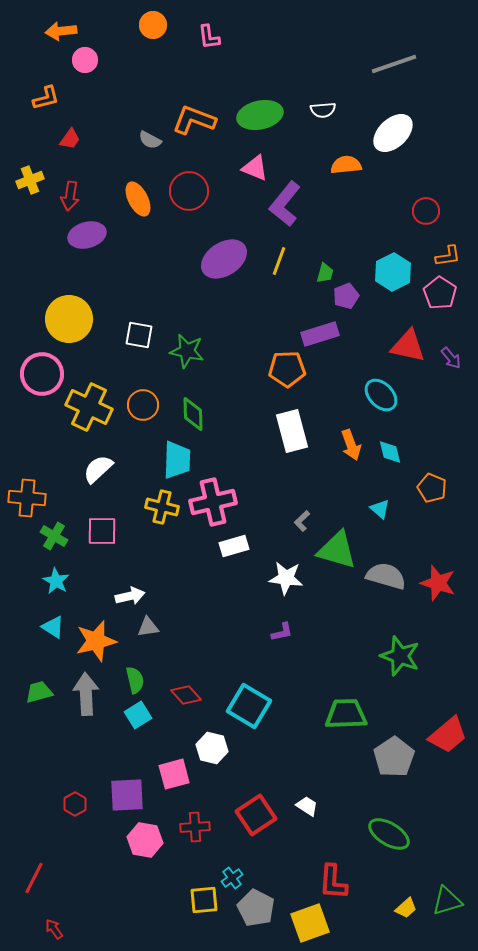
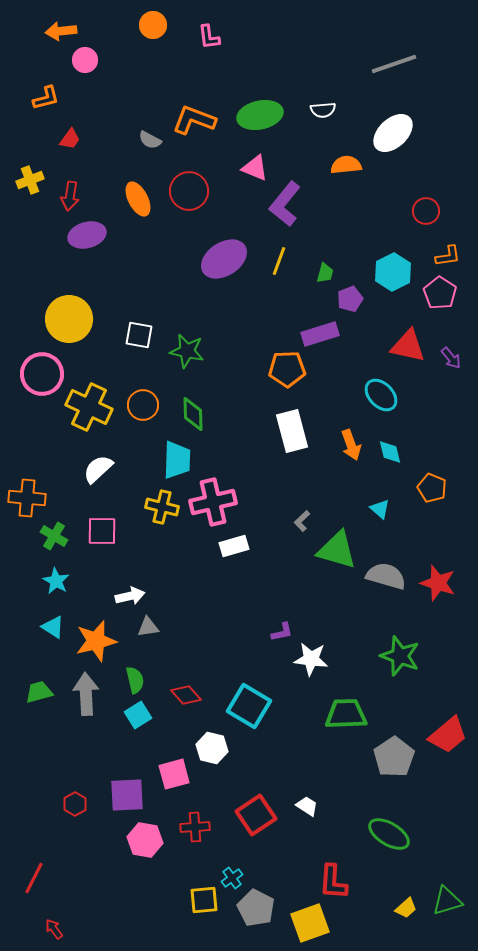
purple pentagon at (346, 296): moved 4 px right, 3 px down
white star at (286, 578): moved 25 px right, 81 px down
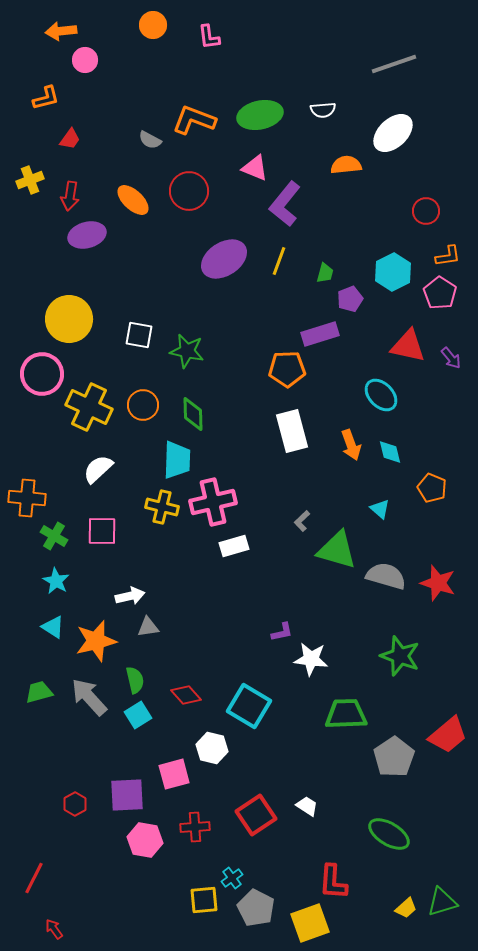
orange ellipse at (138, 199): moved 5 px left, 1 px down; rotated 20 degrees counterclockwise
gray arrow at (86, 694): moved 3 px right, 3 px down; rotated 39 degrees counterclockwise
green triangle at (447, 901): moved 5 px left, 1 px down
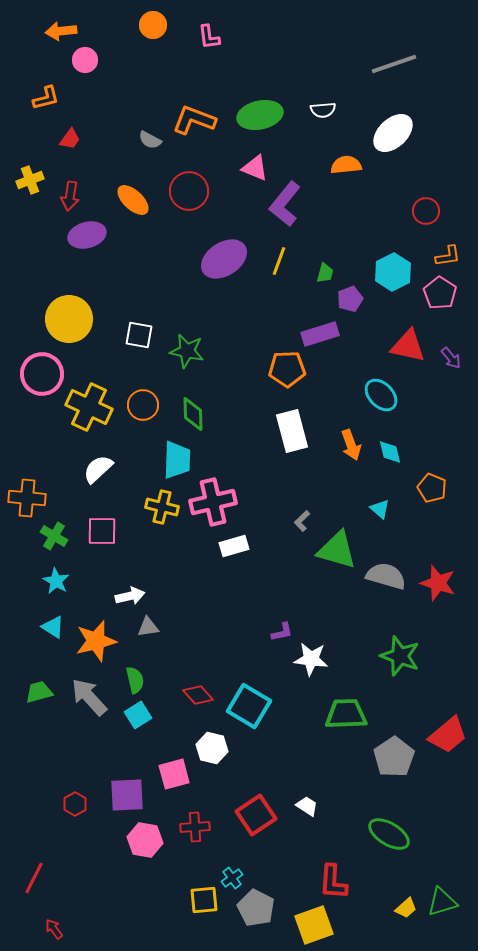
red diamond at (186, 695): moved 12 px right
yellow square at (310, 923): moved 4 px right, 2 px down
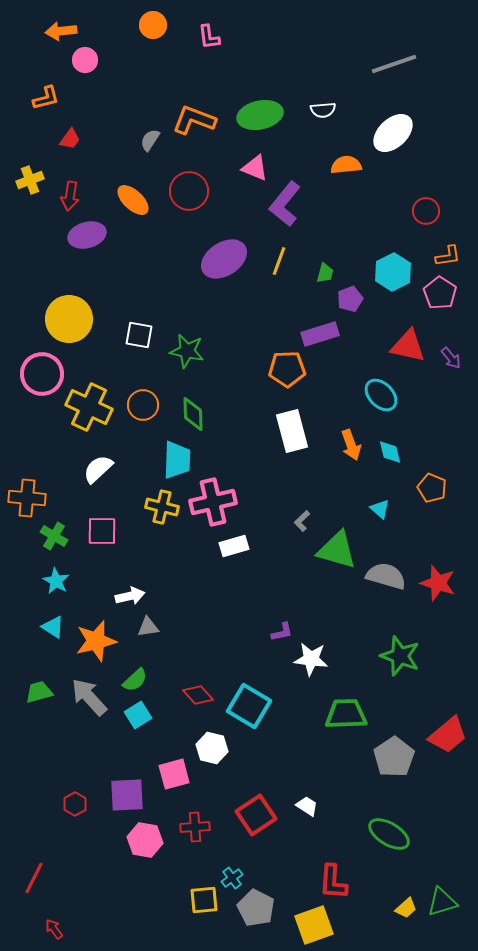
gray semicircle at (150, 140): rotated 95 degrees clockwise
green semicircle at (135, 680): rotated 60 degrees clockwise
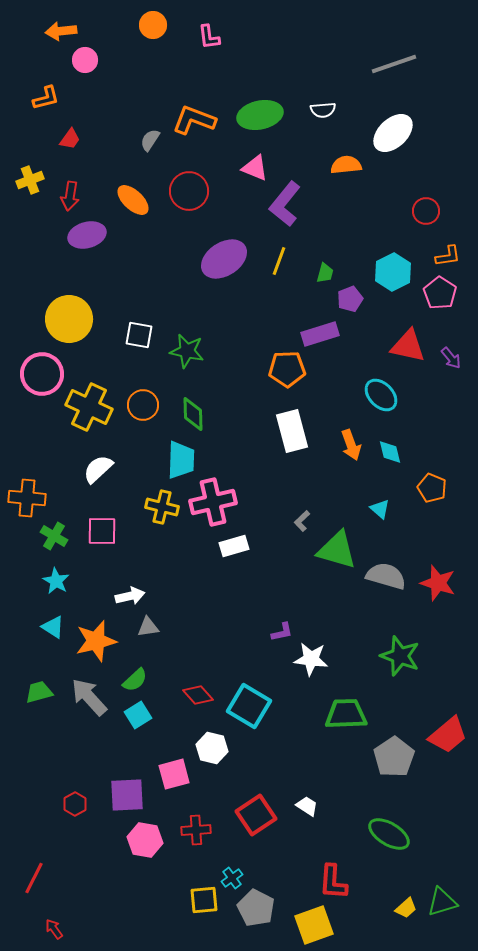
cyan trapezoid at (177, 460): moved 4 px right
red cross at (195, 827): moved 1 px right, 3 px down
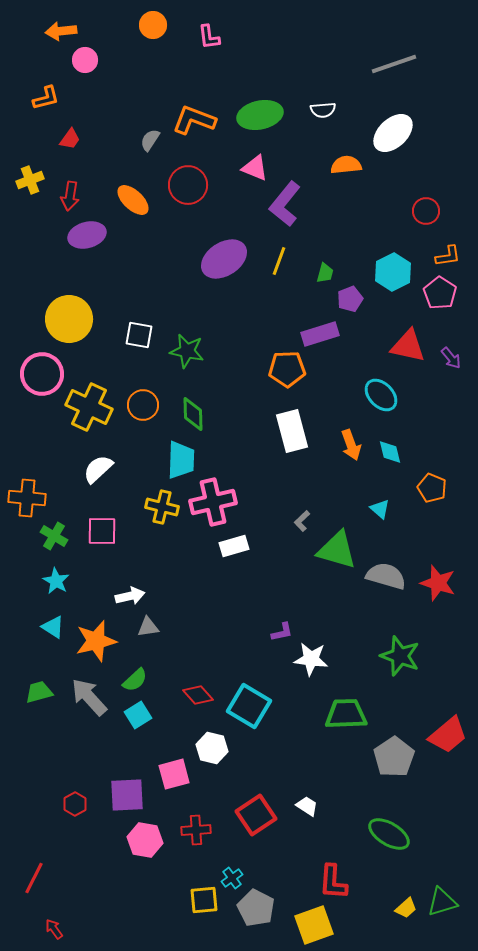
red circle at (189, 191): moved 1 px left, 6 px up
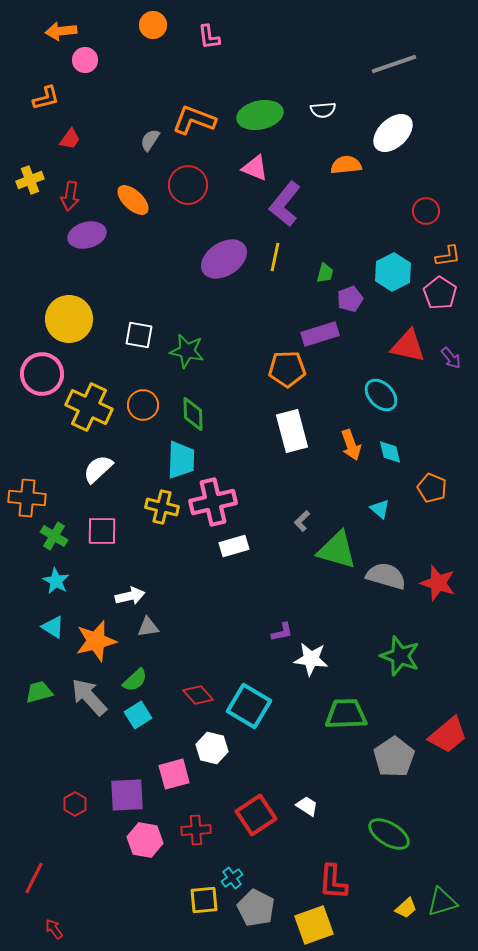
yellow line at (279, 261): moved 4 px left, 4 px up; rotated 8 degrees counterclockwise
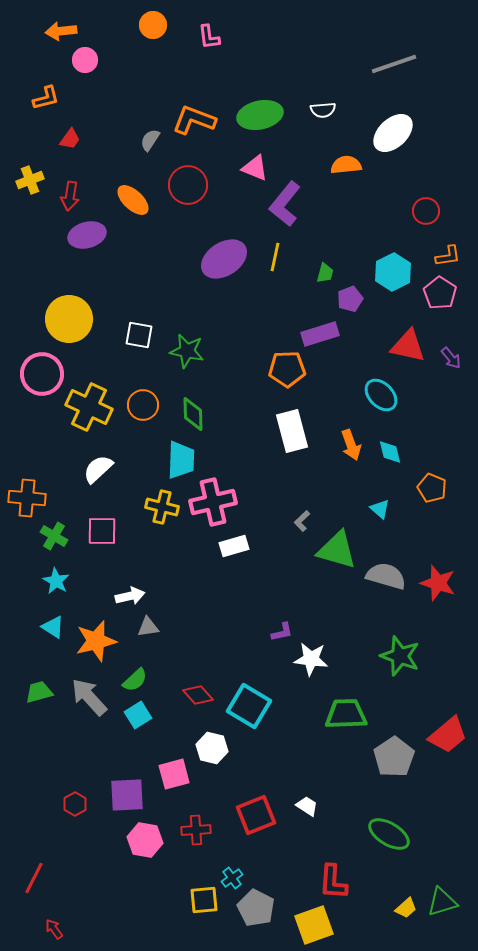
red square at (256, 815): rotated 12 degrees clockwise
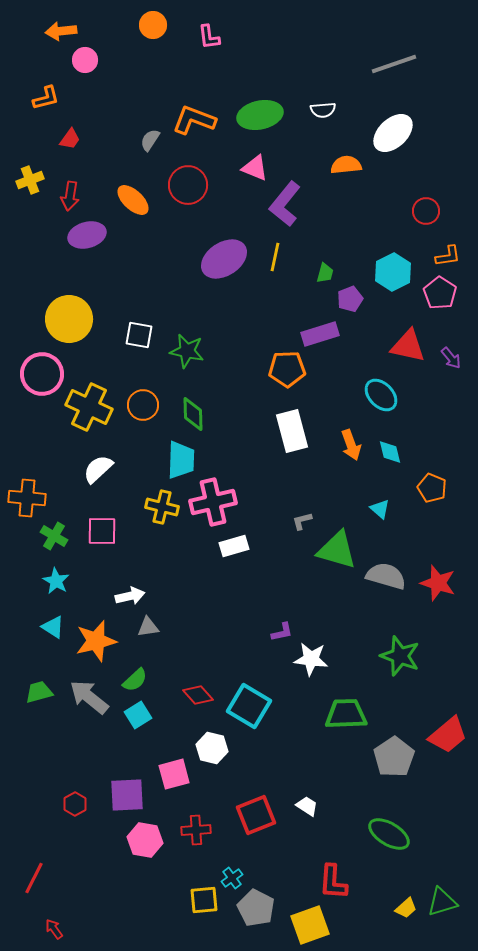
gray L-shape at (302, 521): rotated 30 degrees clockwise
gray arrow at (89, 697): rotated 9 degrees counterclockwise
yellow square at (314, 925): moved 4 px left
